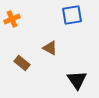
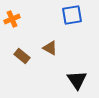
brown rectangle: moved 7 px up
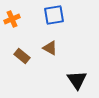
blue square: moved 18 px left
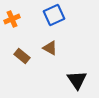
blue square: rotated 15 degrees counterclockwise
